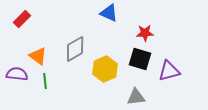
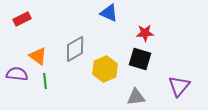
red rectangle: rotated 18 degrees clockwise
purple triangle: moved 10 px right, 15 px down; rotated 35 degrees counterclockwise
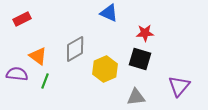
green line: rotated 28 degrees clockwise
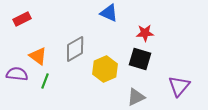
gray triangle: rotated 18 degrees counterclockwise
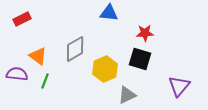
blue triangle: rotated 18 degrees counterclockwise
gray triangle: moved 9 px left, 2 px up
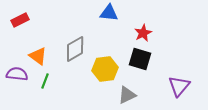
red rectangle: moved 2 px left, 1 px down
red star: moved 2 px left; rotated 24 degrees counterclockwise
yellow hexagon: rotated 15 degrees clockwise
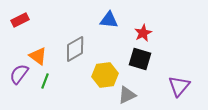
blue triangle: moved 7 px down
yellow hexagon: moved 6 px down
purple semicircle: moved 2 px right; rotated 60 degrees counterclockwise
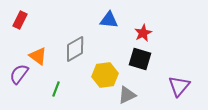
red rectangle: rotated 36 degrees counterclockwise
green line: moved 11 px right, 8 px down
